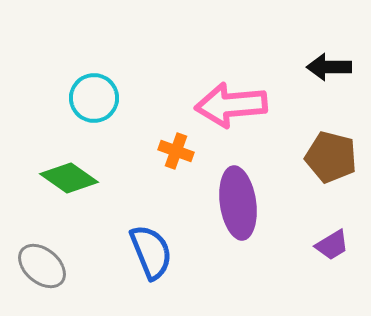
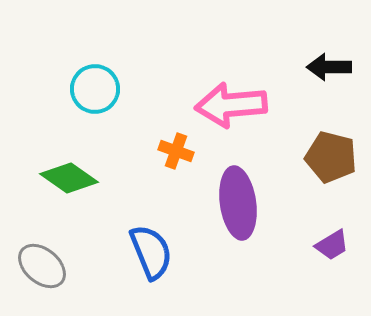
cyan circle: moved 1 px right, 9 px up
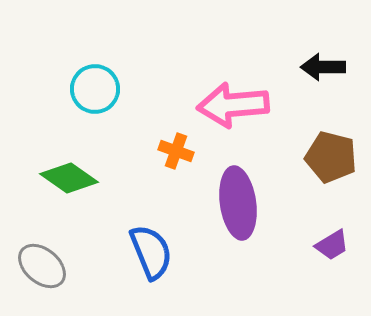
black arrow: moved 6 px left
pink arrow: moved 2 px right
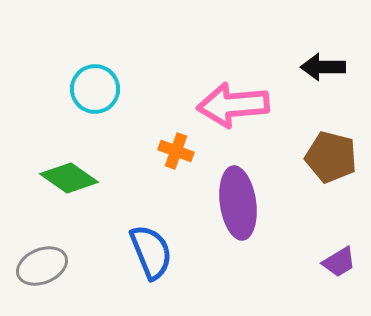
purple trapezoid: moved 7 px right, 17 px down
gray ellipse: rotated 63 degrees counterclockwise
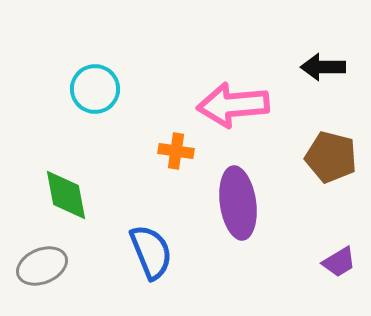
orange cross: rotated 12 degrees counterclockwise
green diamond: moved 3 px left, 17 px down; rotated 44 degrees clockwise
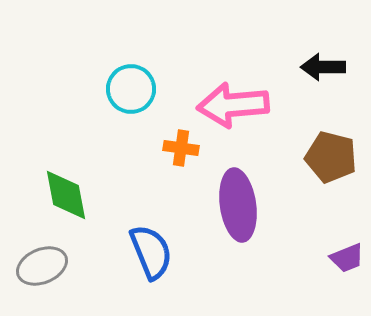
cyan circle: moved 36 px right
orange cross: moved 5 px right, 3 px up
purple ellipse: moved 2 px down
purple trapezoid: moved 8 px right, 4 px up; rotated 9 degrees clockwise
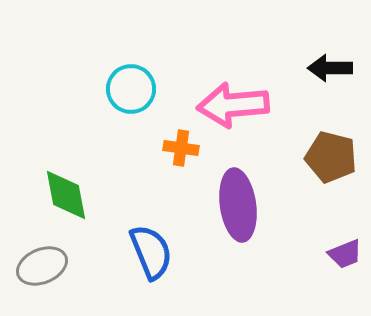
black arrow: moved 7 px right, 1 px down
purple trapezoid: moved 2 px left, 4 px up
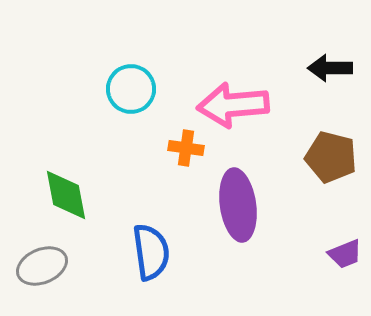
orange cross: moved 5 px right
blue semicircle: rotated 14 degrees clockwise
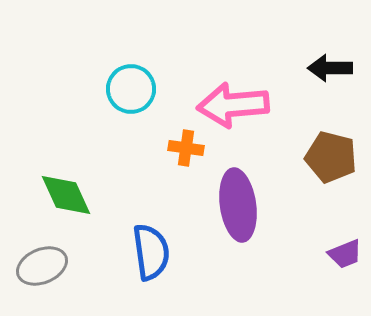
green diamond: rotated 14 degrees counterclockwise
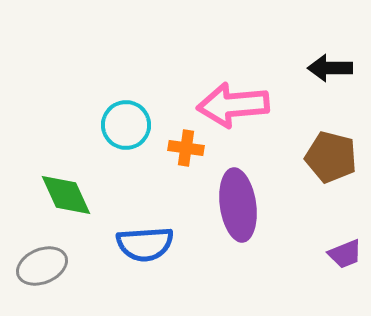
cyan circle: moved 5 px left, 36 px down
blue semicircle: moved 6 px left, 8 px up; rotated 94 degrees clockwise
